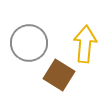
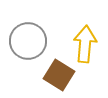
gray circle: moved 1 px left, 2 px up
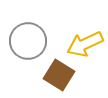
yellow arrow: rotated 120 degrees counterclockwise
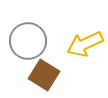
brown square: moved 15 px left
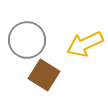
gray circle: moved 1 px left, 1 px up
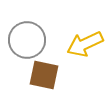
brown square: rotated 20 degrees counterclockwise
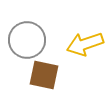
yellow arrow: rotated 6 degrees clockwise
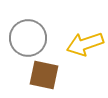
gray circle: moved 1 px right, 2 px up
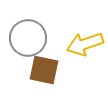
brown square: moved 5 px up
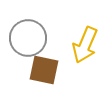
yellow arrow: moved 1 px down; rotated 48 degrees counterclockwise
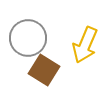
brown square: rotated 20 degrees clockwise
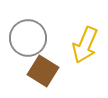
brown square: moved 1 px left, 1 px down
